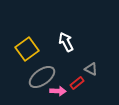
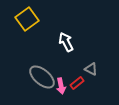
yellow square: moved 30 px up
gray ellipse: rotated 76 degrees clockwise
pink arrow: moved 3 px right, 5 px up; rotated 77 degrees clockwise
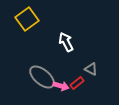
pink arrow: rotated 63 degrees counterclockwise
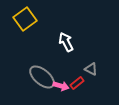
yellow square: moved 2 px left
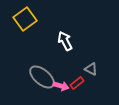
white arrow: moved 1 px left, 1 px up
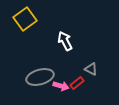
gray ellipse: moved 2 px left; rotated 56 degrees counterclockwise
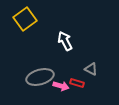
red rectangle: rotated 56 degrees clockwise
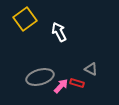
white arrow: moved 6 px left, 9 px up
pink arrow: rotated 63 degrees counterclockwise
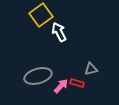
yellow square: moved 16 px right, 4 px up
gray triangle: rotated 40 degrees counterclockwise
gray ellipse: moved 2 px left, 1 px up
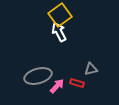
yellow square: moved 19 px right
pink arrow: moved 4 px left
